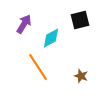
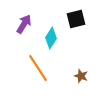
black square: moved 4 px left, 1 px up
cyan diamond: rotated 30 degrees counterclockwise
orange line: moved 1 px down
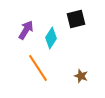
purple arrow: moved 2 px right, 6 px down
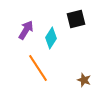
brown star: moved 3 px right, 4 px down
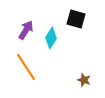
black square: rotated 30 degrees clockwise
orange line: moved 12 px left, 1 px up
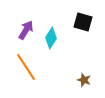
black square: moved 7 px right, 3 px down
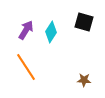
black square: moved 1 px right
cyan diamond: moved 6 px up
brown star: rotated 16 degrees counterclockwise
